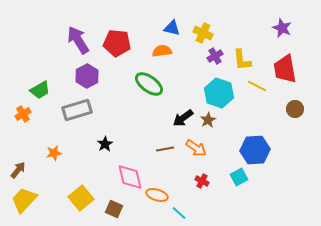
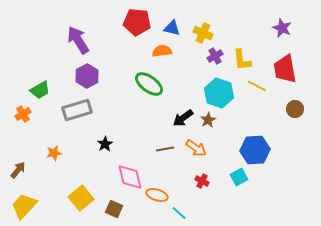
red pentagon: moved 20 px right, 21 px up
yellow trapezoid: moved 6 px down
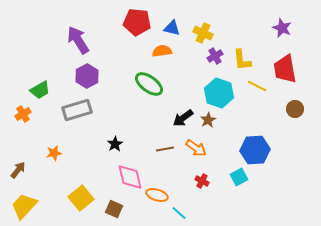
black star: moved 10 px right
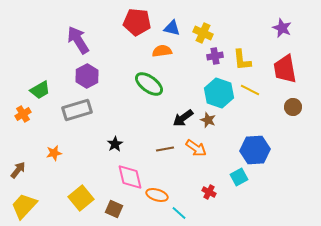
purple cross: rotated 21 degrees clockwise
yellow line: moved 7 px left, 4 px down
brown circle: moved 2 px left, 2 px up
brown star: rotated 21 degrees counterclockwise
red cross: moved 7 px right, 11 px down
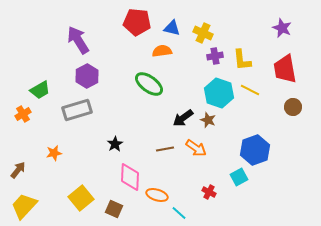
blue hexagon: rotated 16 degrees counterclockwise
pink diamond: rotated 16 degrees clockwise
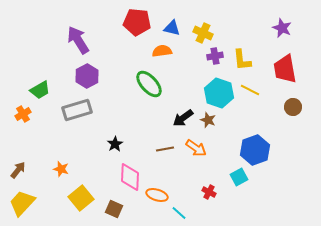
green ellipse: rotated 12 degrees clockwise
orange star: moved 7 px right, 16 px down; rotated 28 degrees clockwise
yellow trapezoid: moved 2 px left, 3 px up
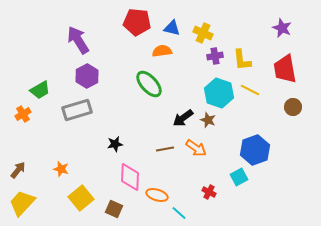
black star: rotated 21 degrees clockwise
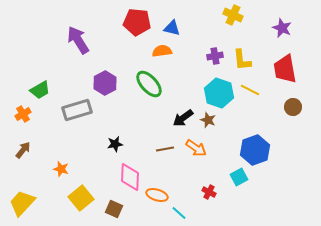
yellow cross: moved 30 px right, 18 px up
purple hexagon: moved 18 px right, 7 px down
brown arrow: moved 5 px right, 20 px up
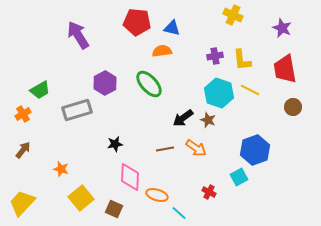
purple arrow: moved 5 px up
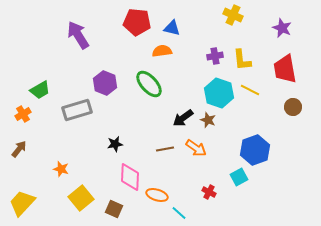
purple hexagon: rotated 10 degrees counterclockwise
brown arrow: moved 4 px left, 1 px up
